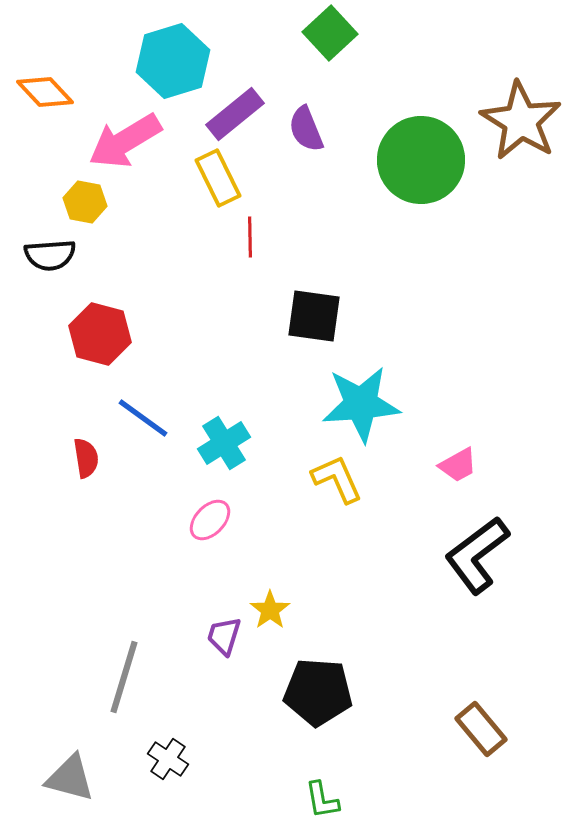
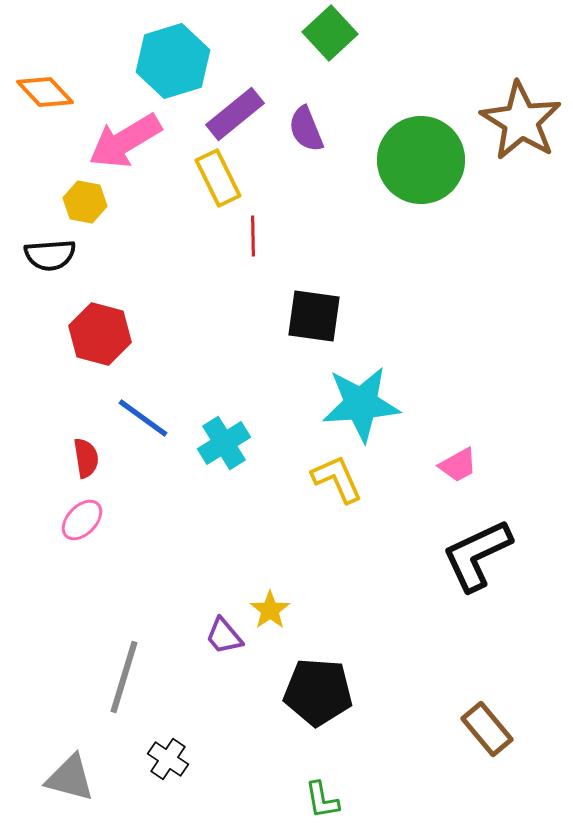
red line: moved 3 px right, 1 px up
pink ellipse: moved 128 px left
black L-shape: rotated 12 degrees clockwise
purple trapezoid: rotated 57 degrees counterclockwise
brown rectangle: moved 6 px right
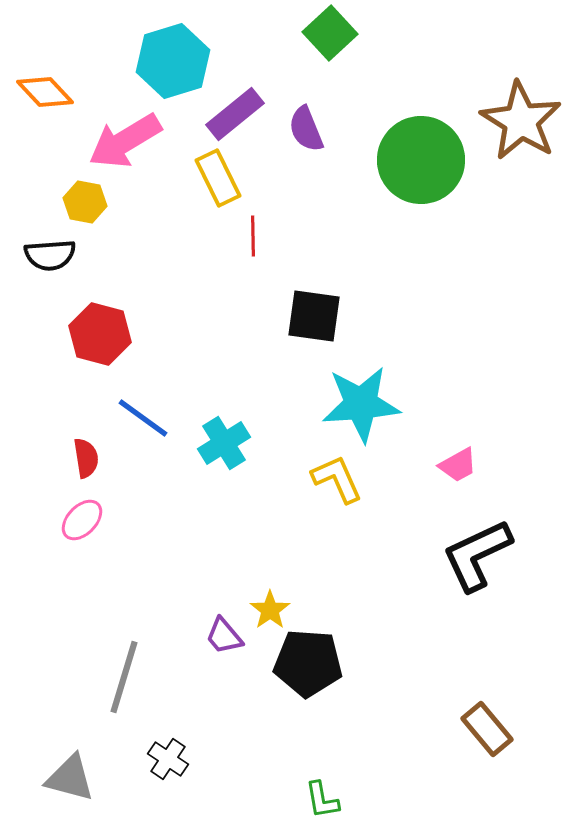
black pentagon: moved 10 px left, 29 px up
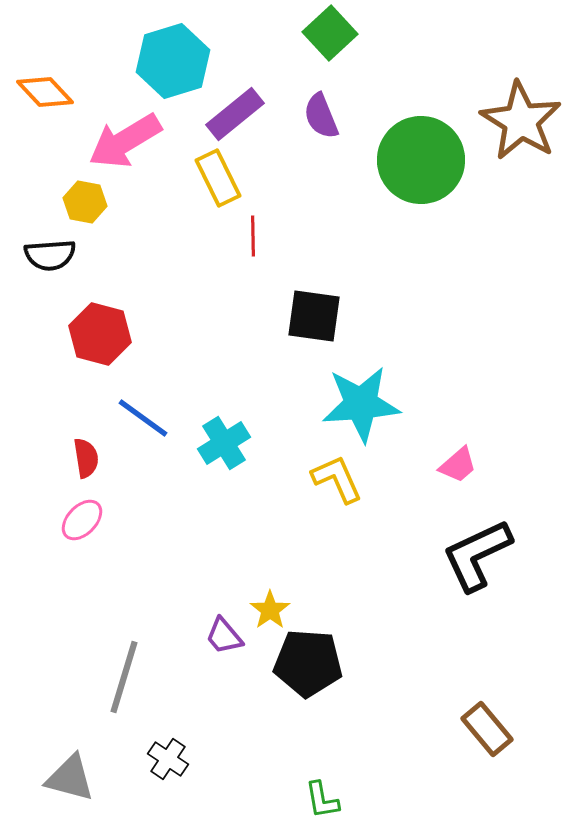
purple semicircle: moved 15 px right, 13 px up
pink trapezoid: rotated 12 degrees counterclockwise
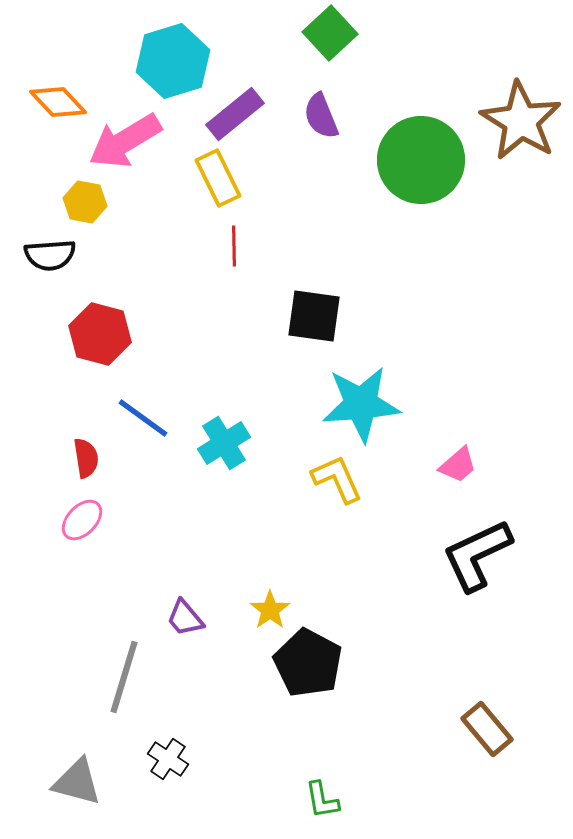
orange diamond: moved 13 px right, 10 px down
red line: moved 19 px left, 10 px down
purple trapezoid: moved 39 px left, 18 px up
black pentagon: rotated 24 degrees clockwise
gray triangle: moved 7 px right, 4 px down
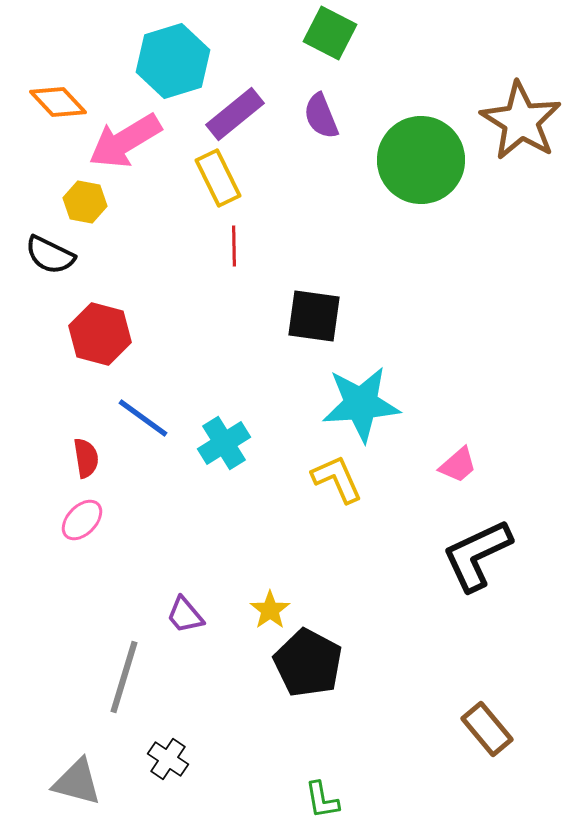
green square: rotated 20 degrees counterclockwise
black semicircle: rotated 30 degrees clockwise
purple trapezoid: moved 3 px up
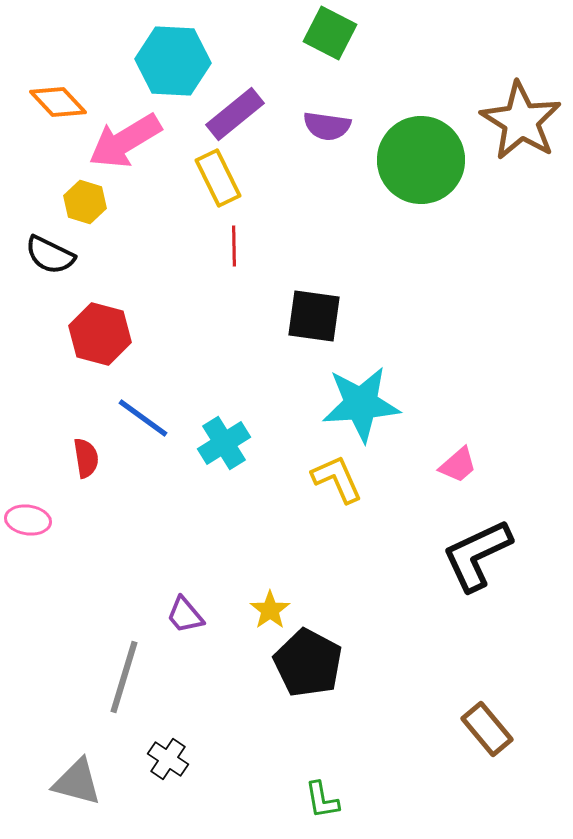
cyan hexagon: rotated 20 degrees clockwise
purple semicircle: moved 6 px right, 10 px down; rotated 60 degrees counterclockwise
yellow hexagon: rotated 6 degrees clockwise
pink ellipse: moved 54 px left; rotated 54 degrees clockwise
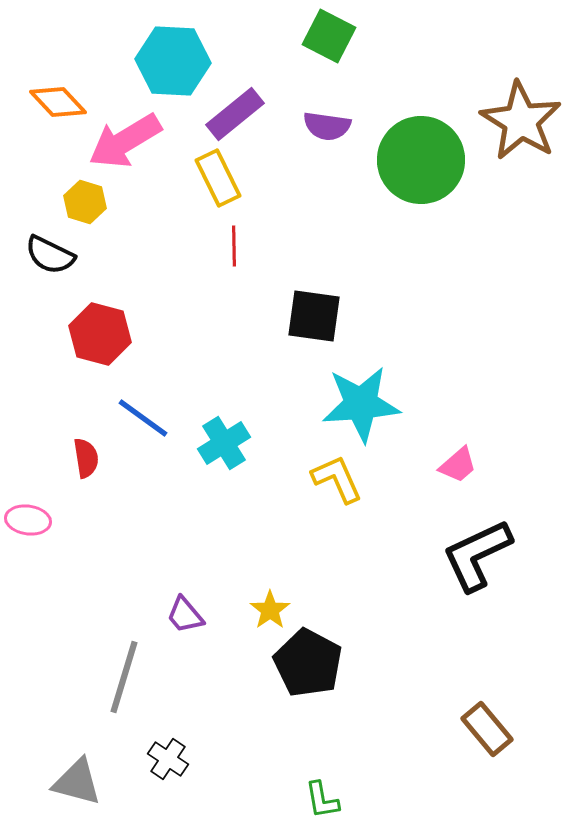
green square: moved 1 px left, 3 px down
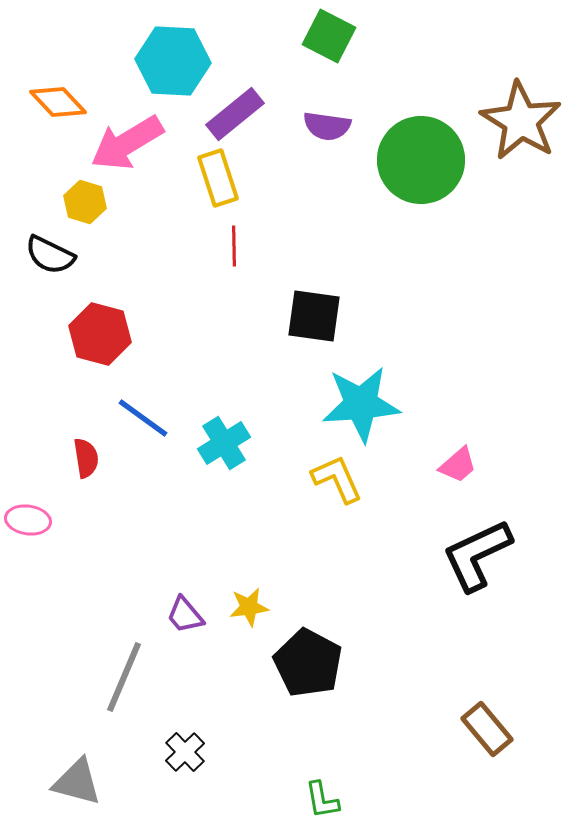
pink arrow: moved 2 px right, 2 px down
yellow rectangle: rotated 8 degrees clockwise
yellow star: moved 21 px left, 3 px up; rotated 27 degrees clockwise
gray line: rotated 6 degrees clockwise
black cross: moved 17 px right, 7 px up; rotated 12 degrees clockwise
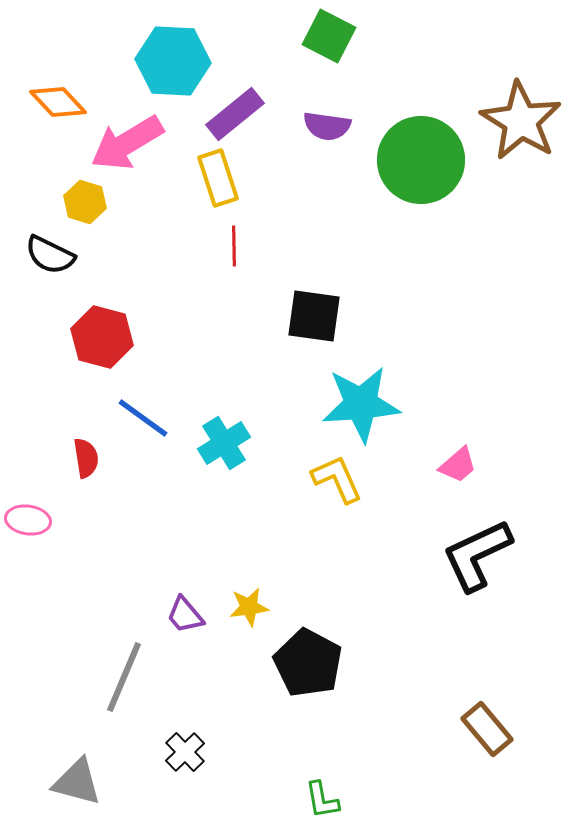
red hexagon: moved 2 px right, 3 px down
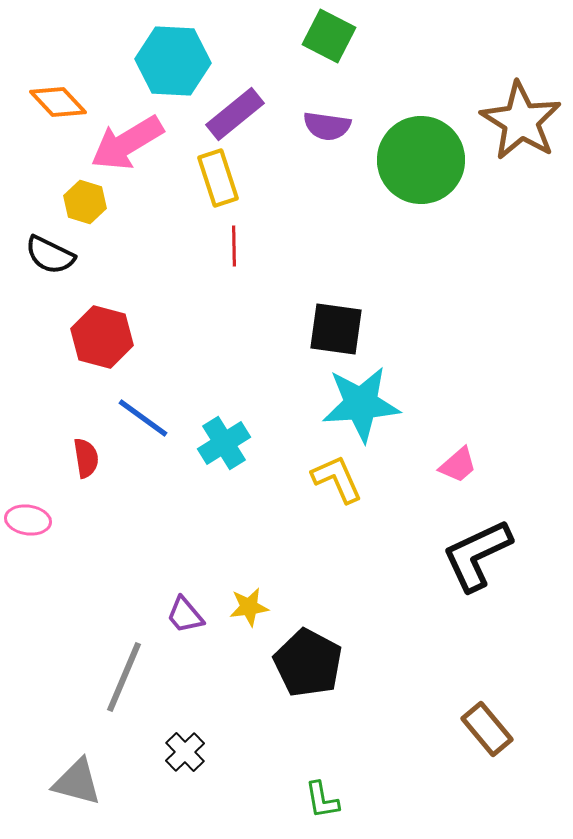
black square: moved 22 px right, 13 px down
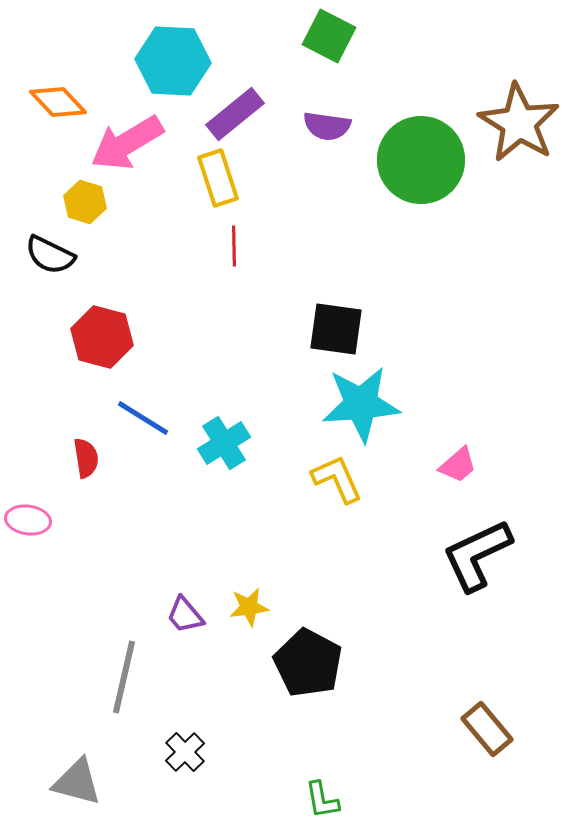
brown star: moved 2 px left, 2 px down
blue line: rotated 4 degrees counterclockwise
gray line: rotated 10 degrees counterclockwise
